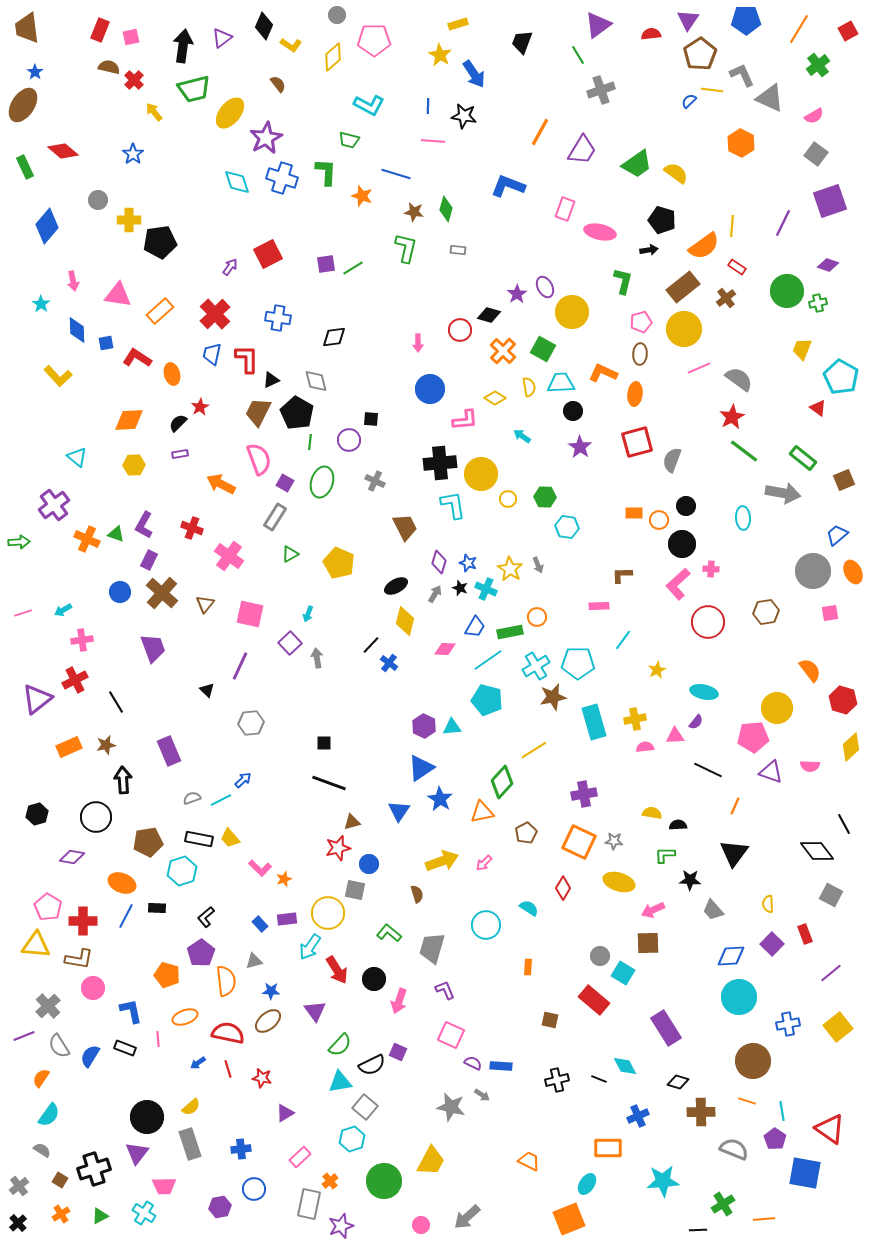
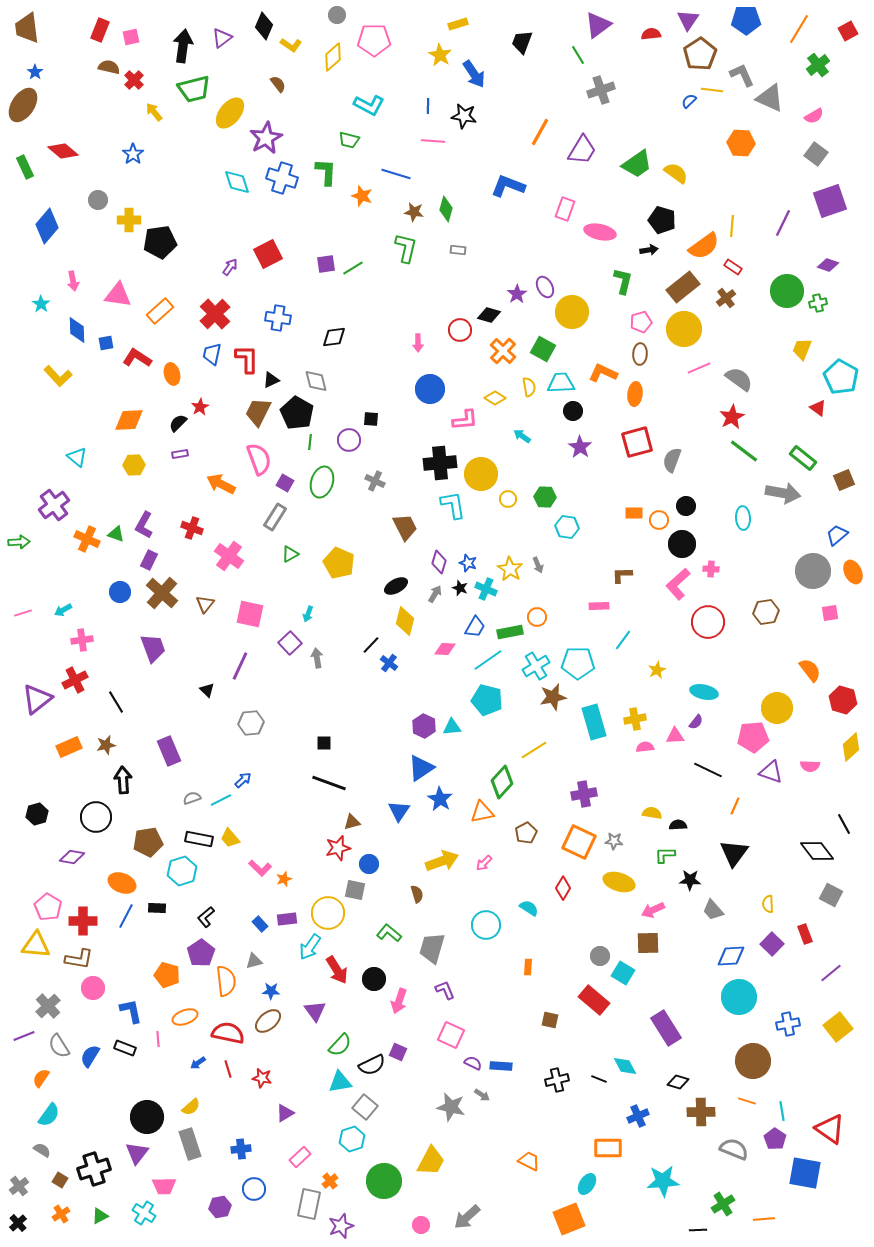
orange hexagon at (741, 143): rotated 24 degrees counterclockwise
red rectangle at (737, 267): moved 4 px left
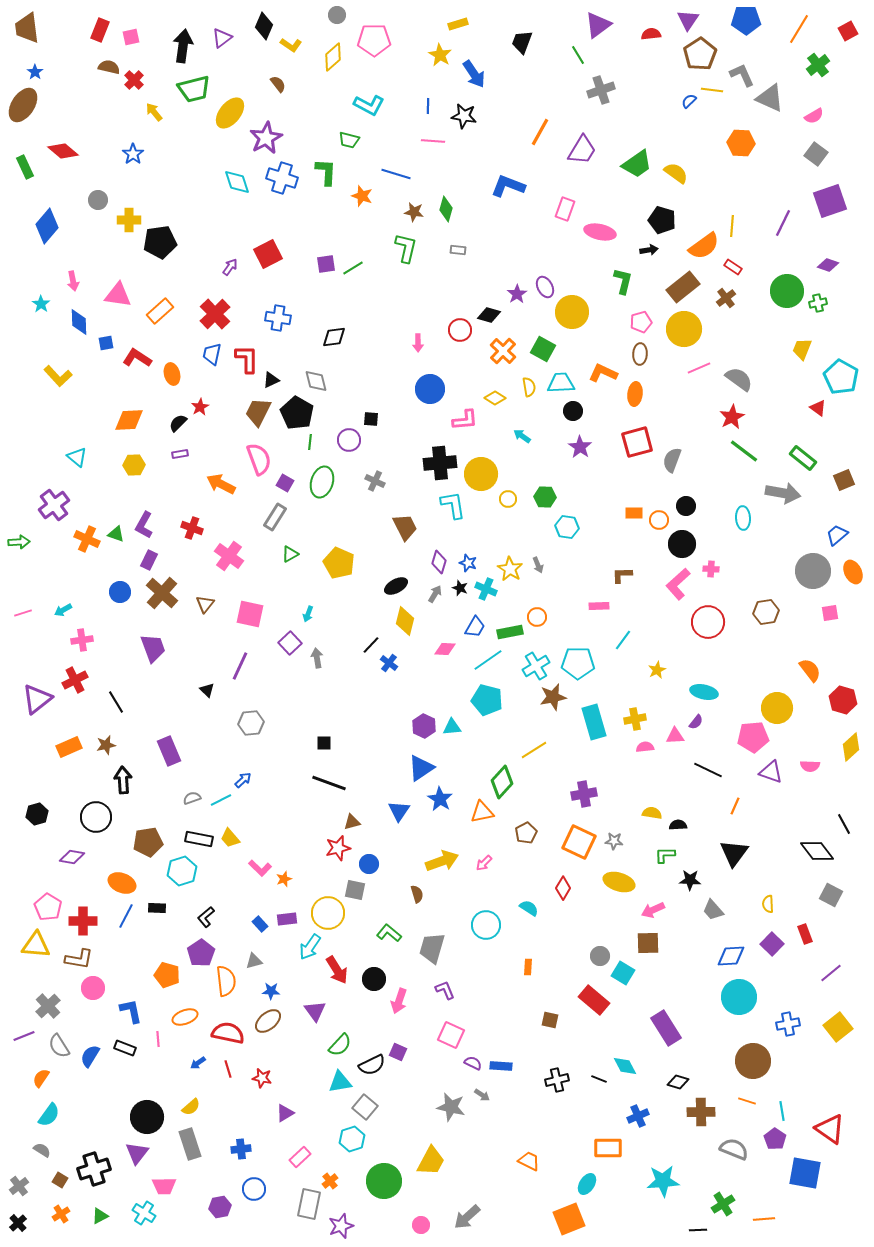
blue diamond at (77, 330): moved 2 px right, 8 px up
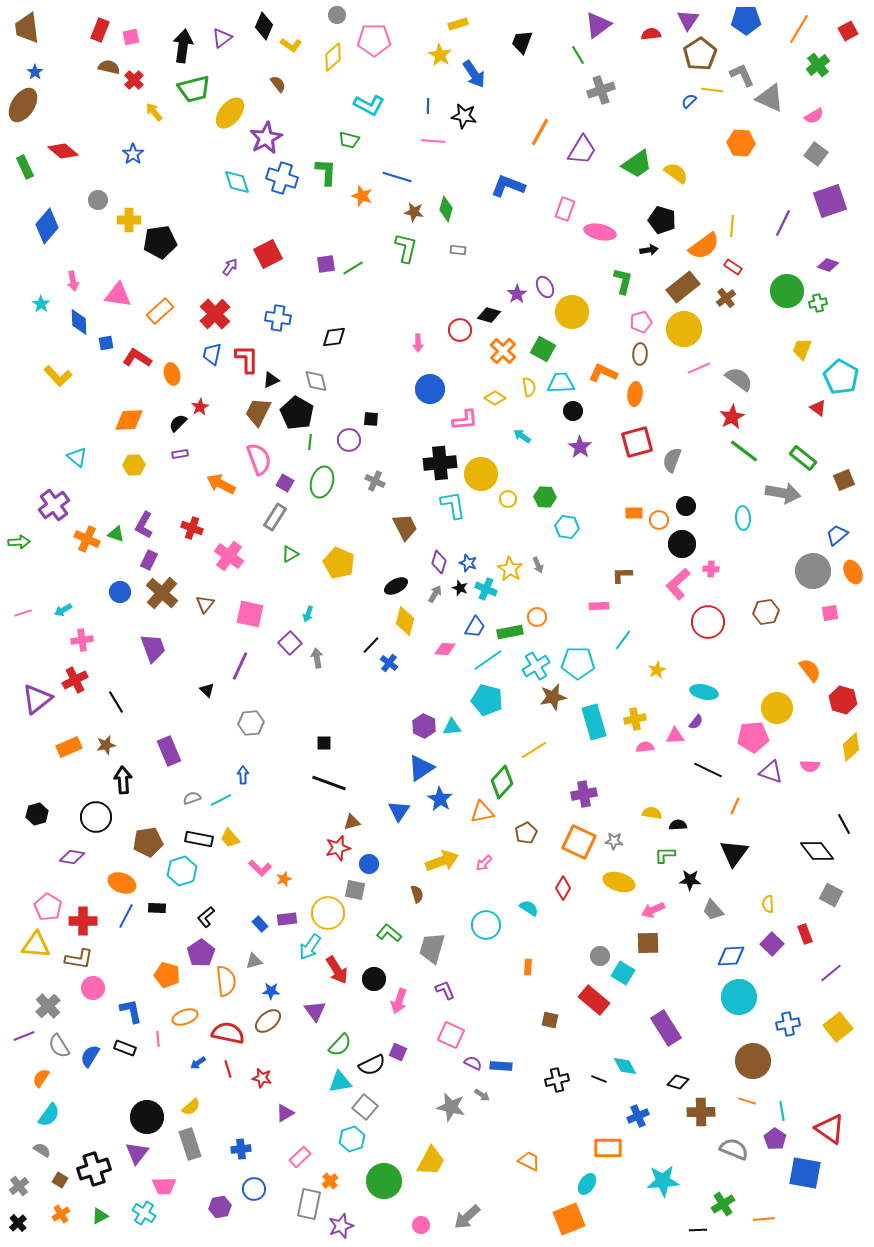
blue line at (396, 174): moved 1 px right, 3 px down
blue arrow at (243, 780): moved 5 px up; rotated 48 degrees counterclockwise
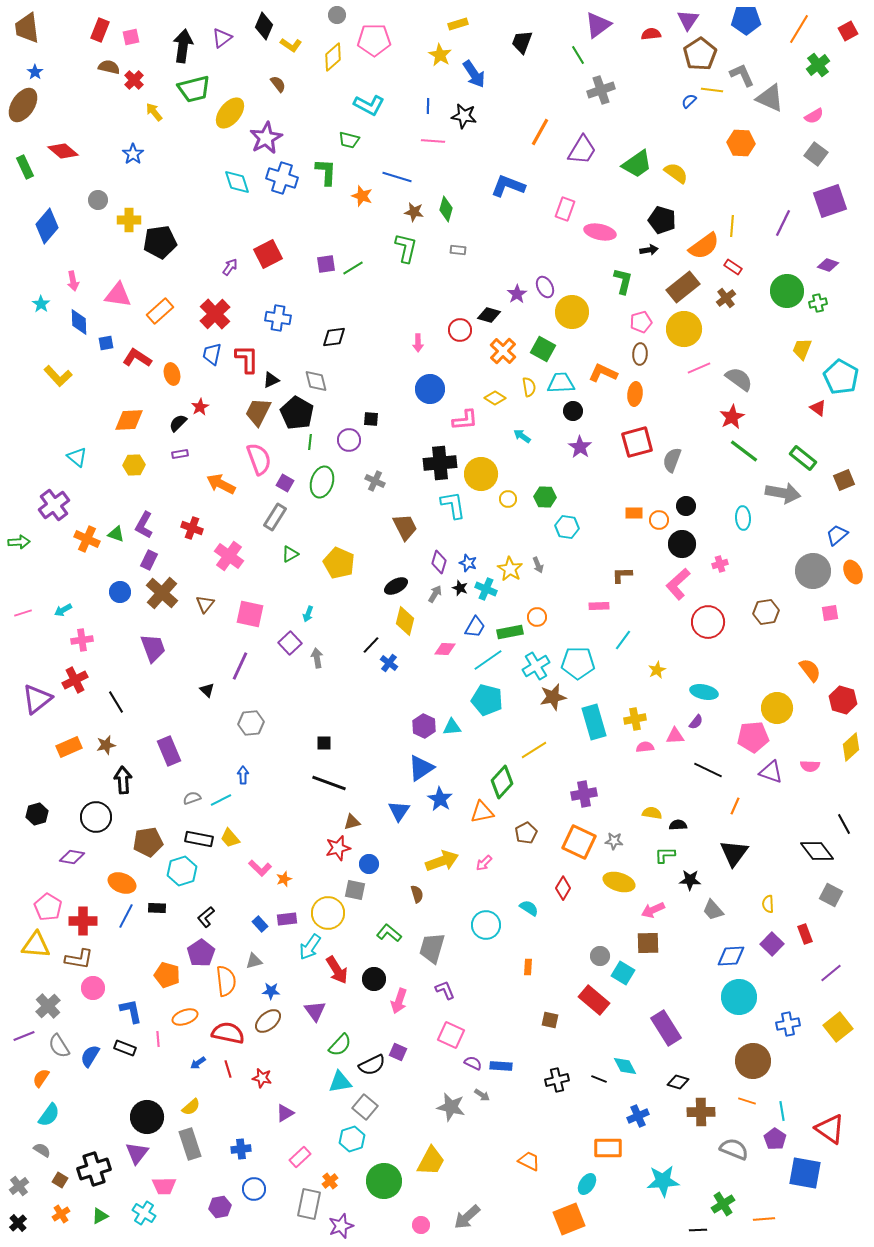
pink cross at (711, 569): moved 9 px right, 5 px up; rotated 21 degrees counterclockwise
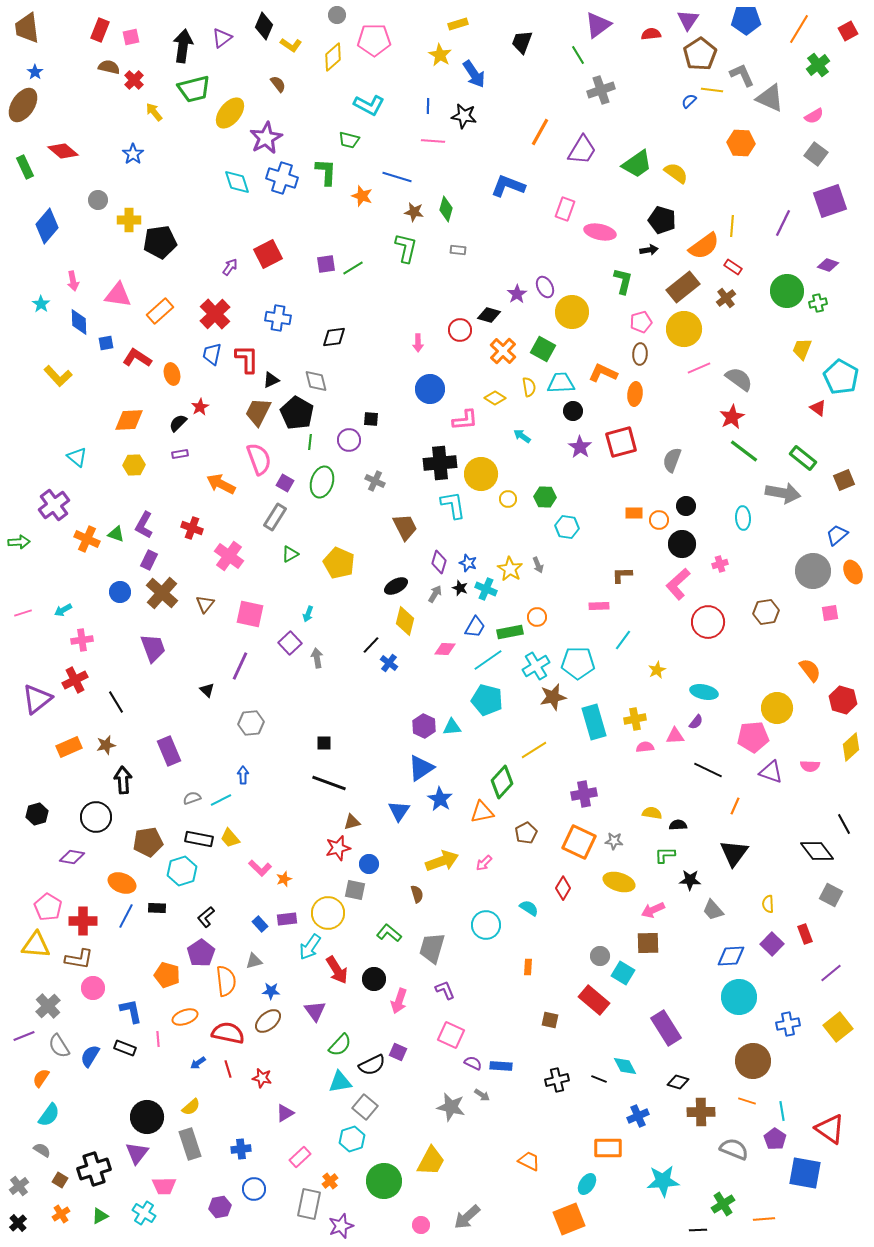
red square at (637, 442): moved 16 px left
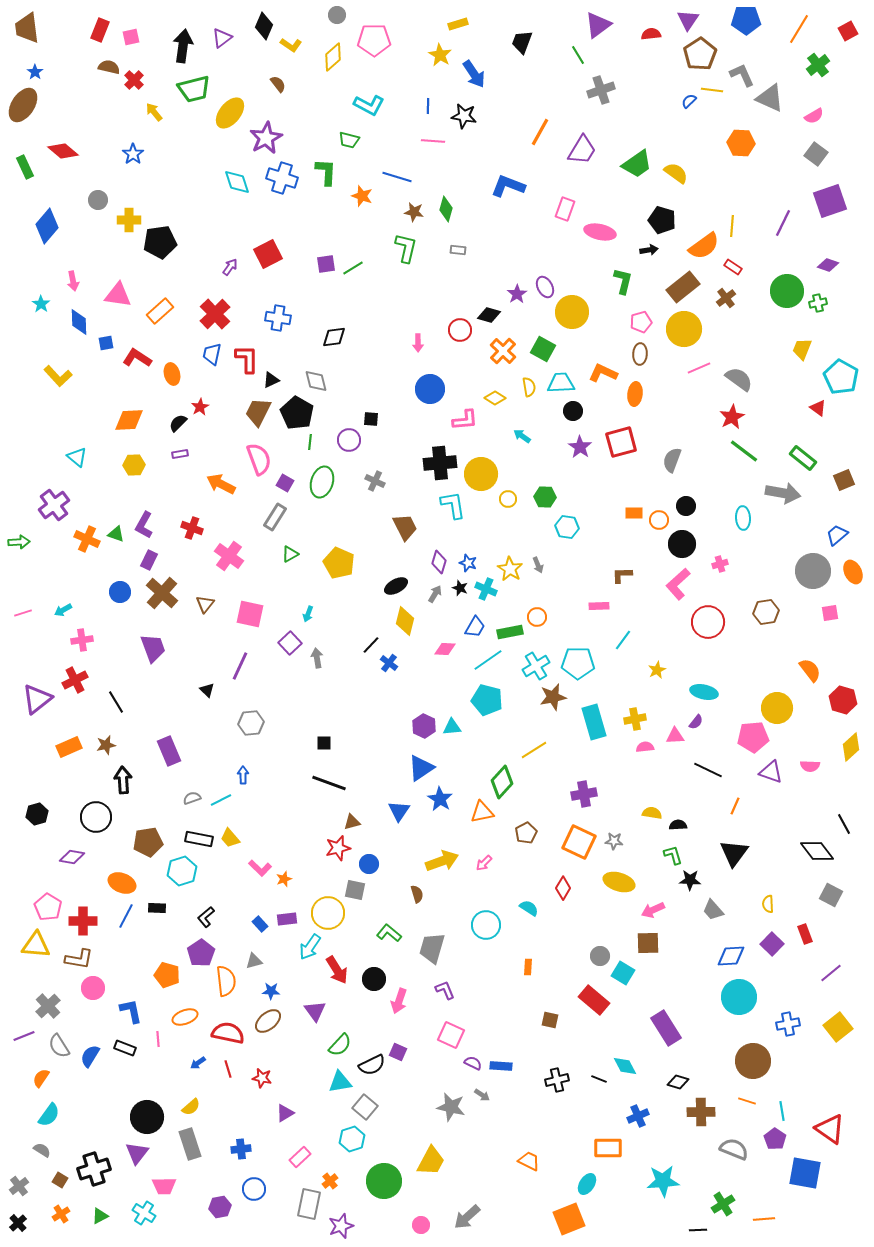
green L-shape at (665, 855): moved 8 px right; rotated 75 degrees clockwise
